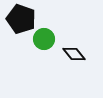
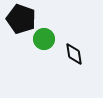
black diamond: rotated 30 degrees clockwise
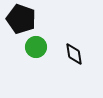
green circle: moved 8 px left, 8 px down
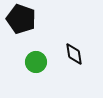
green circle: moved 15 px down
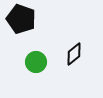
black diamond: rotated 60 degrees clockwise
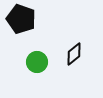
green circle: moved 1 px right
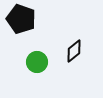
black diamond: moved 3 px up
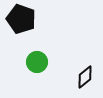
black diamond: moved 11 px right, 26 px down
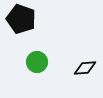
black diamond: moved 9 px up; rotated 35 degrees clockwise
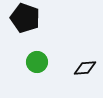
black pentagon: moved 4 px right, 1 px up
